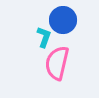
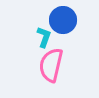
pink semicircle: moved 6 px left, 2 px down
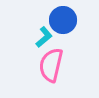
cyan L-shape: rotated 30 degrees clockwise
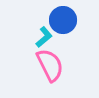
pink semicircle: moved 1 px left; rotated 140 degrees clockwise
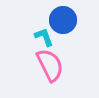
cyan L-shape: rotated 70 degrees counterclockwise
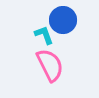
cyan L-shape: moved 2 px up
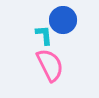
cyan L-shape: rotated 15 degrees clockwise
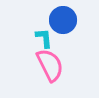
cyan L-shape: moved 3 px down
